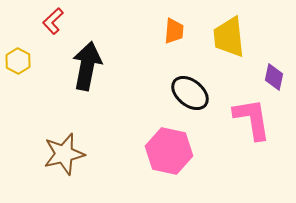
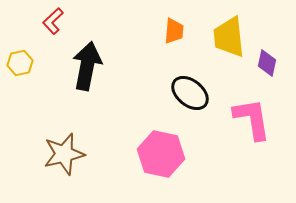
yellow hexagon: moved 2 px right, 2 px down; rotated 20 degrees clockwise
purple diamond: moved 7 px left, 14 px up
pink hexagon: moved 8 px left, 3 px down
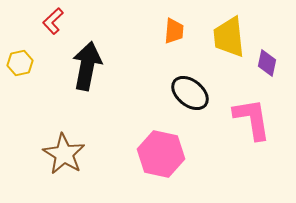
brown star: rotated 27 degrees counterclockwise
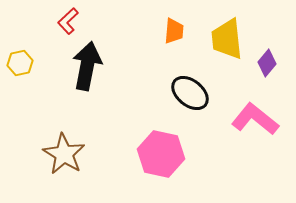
red L-shape: moved 15 px right
yellow trapezoid: moved 2 px left, 2 px down
purple diamond: rotated 28 degrees clockwise
pink L-shape: moved 3 px right; rotated 42 degrees counterclockwise
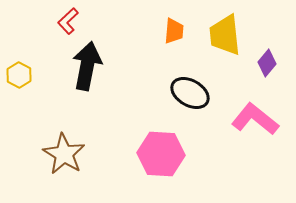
yellow trapezoid: moved 2 px left, 4 px up
yellow hexagon: moved 1 px left, 12 px down; rotated 20 degrees counterclockwise
black ellipse: rotated 9 degrees counterclockwise
pink hexagon: rotated 9 degrees counterclockwise
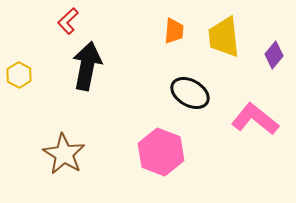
yellow trapezoid: moved 1 px left, 2 px down
purple diamond: moved 7 px right, 8 px up
pink hexagon: moved 2 px up; rotated 18 degrees clockwise
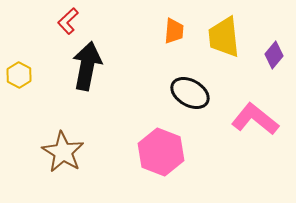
brown star: moved 1 px left, 2 px up
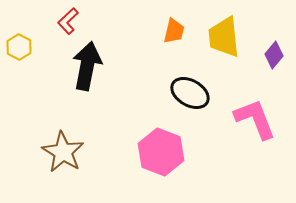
orange trapezoid: rotated 8 degrees clockwise
yellow hexagon: moved 28 px up
pink L-shape: rotated 30 degrees clockwise
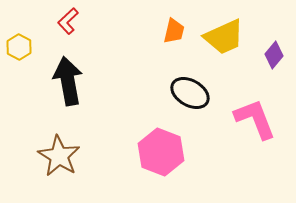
yellow trapezoid: rotated 108 degrees counterclockwise
black arrow: moved 19 px left, 15 px down; rotated 21 degrees counterclockwise
brown star: moved 4 px left, 4 px down
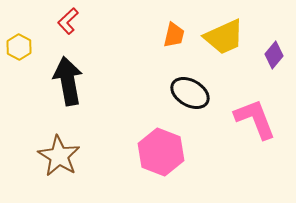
orange trapezoid: moved 4 px down
